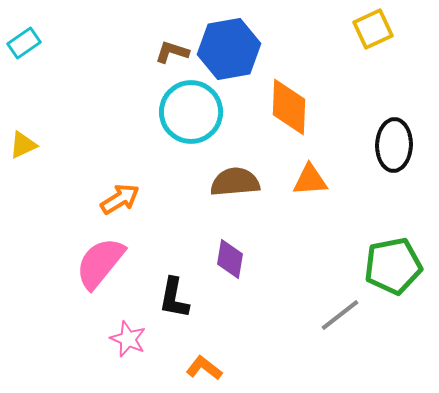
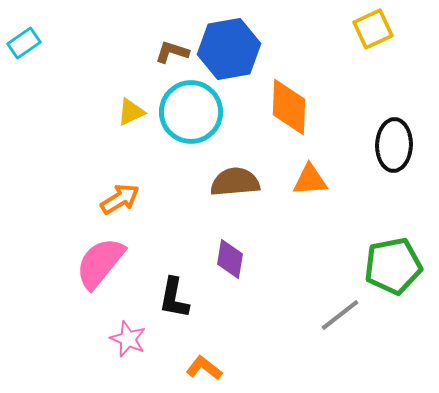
yellow triangle: moved 108 px right, 33 px up
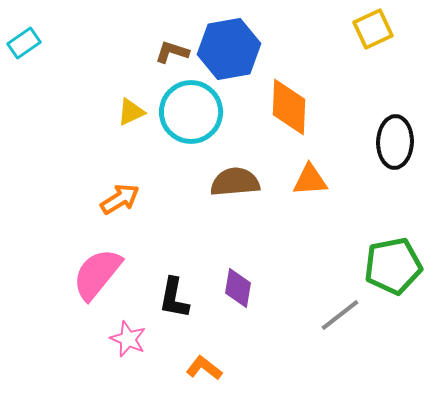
black ellipse: moved 1 px right, 3 px up
purple diamond: moved 8 px right, 29 px down
pink semicircle: moved 3 px left, 11 px down
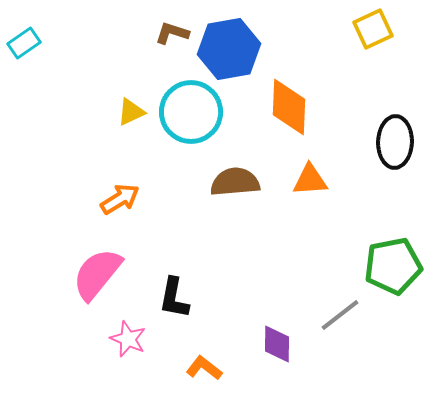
brown L-shape: moved 19 px up
purple diamond: moved 39 px right, 56 px down; rotated 9 degrees counterclockwise
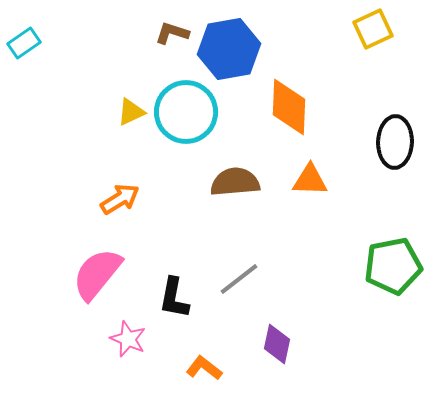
cyan circle: moved 5 px left
orange triangle: rotated 6 degrees clockwise
gray line: moved 101 px left, 36 px up
purple diamond: rotated 12 degrees clockwise
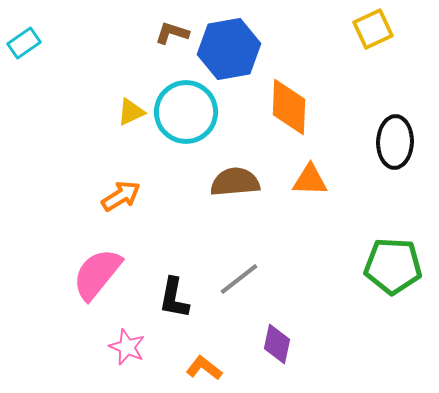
orange arrow: moved 1 px right, 3 px up
green pentagon: rotated 14 degrees clockwise
pink star: moved 1 px left, 8 px down
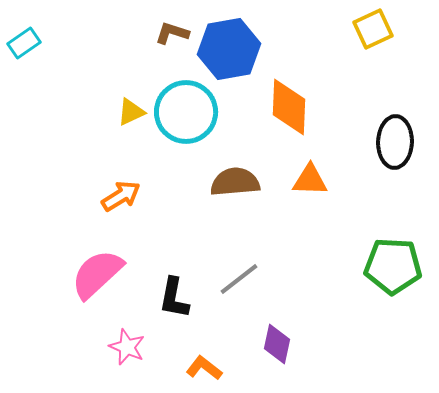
pink semicircle: rotated 8 degrees clockwise
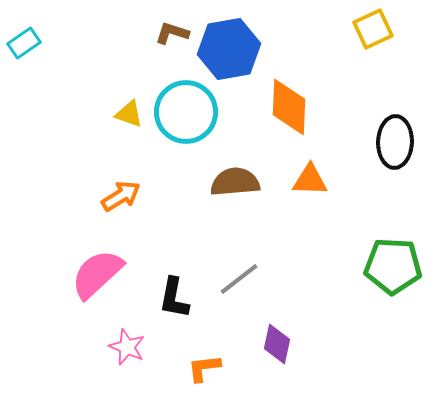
yellow triangle: moved 2 px left, 2 px down; rotated 44 degrees clockwise
orange L-shape: rotated 45 degrees counterclockwise
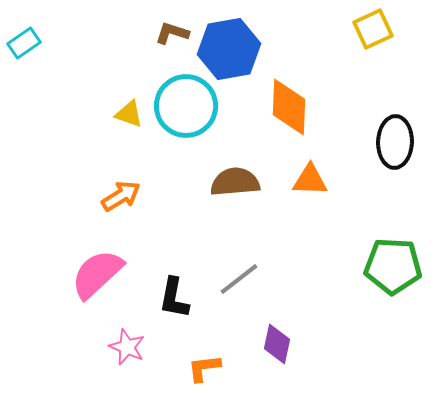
cyan circle: moved 6 px up
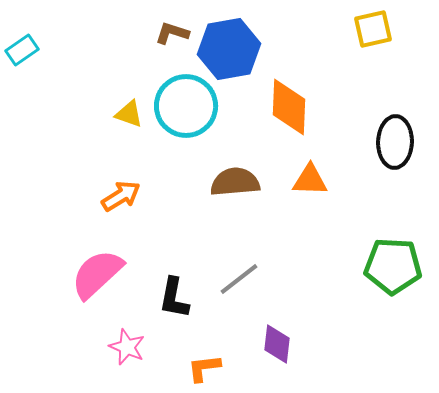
yellow square: rotated 12 degrees clockwise
cyan rectangle: moved 2 px left, 7 px down
purple diamond: rotated 6 degrees counterclockwise
